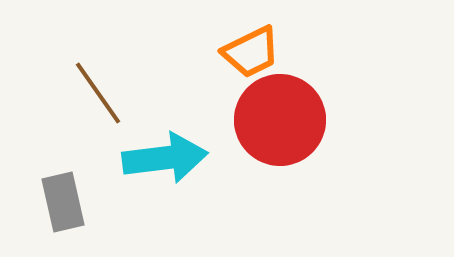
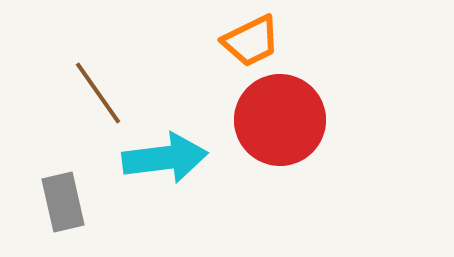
orange trapezoid: moved 11 px up
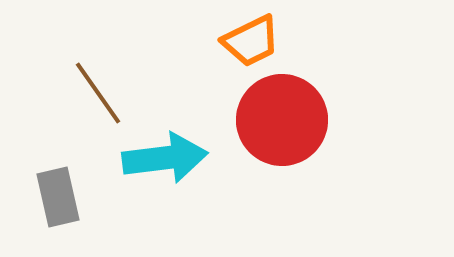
red circle: moved 2 px right
gray rectangle: moved 5 px left, 5 px up
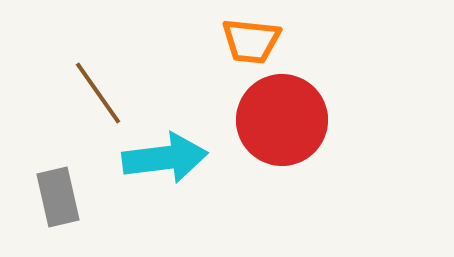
orange trapezoid: rotated 32 degrees clockwise
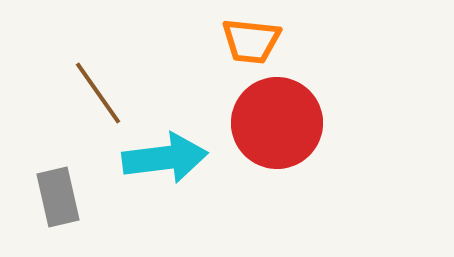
red circle: moved 5 px left, 3 px down
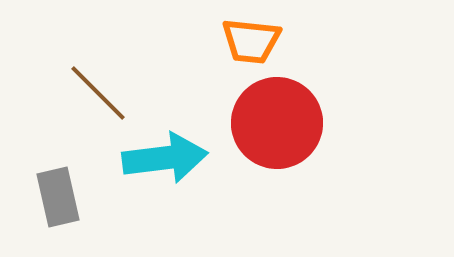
brown line: rotated 10 degrees counterclockwise
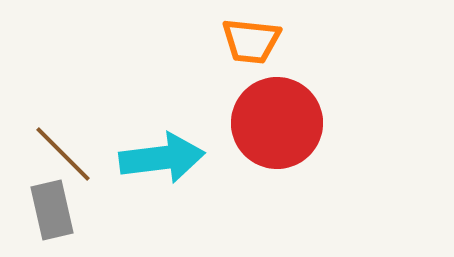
brown line: moved 35 px left, 61 px down
cyan arrow: moved 3 px left
gray rectangle: moved 6 px left, 13 px down
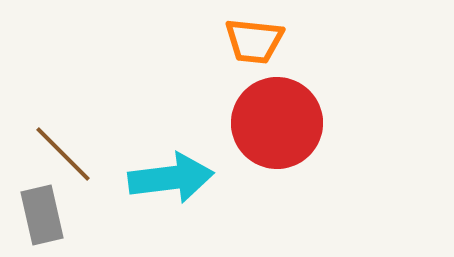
orange trapezoid: moved 3 px right
cyan arrow: moved 9 px right, 20 px down
gray rectangle: moved 10 px left, 5 px down
